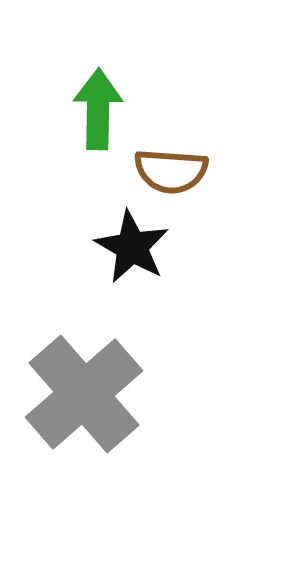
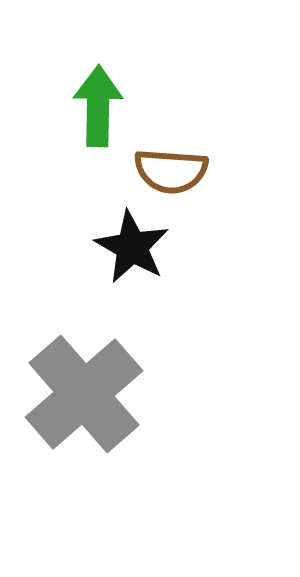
green arrow: moved 3 px up
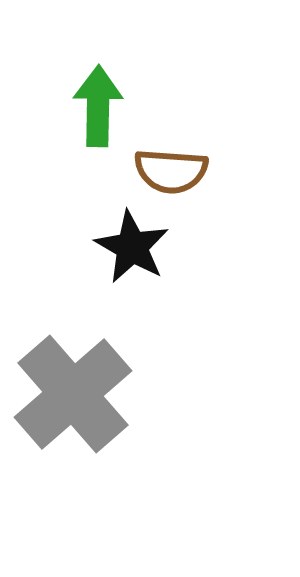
gray cross: moved 11 px left
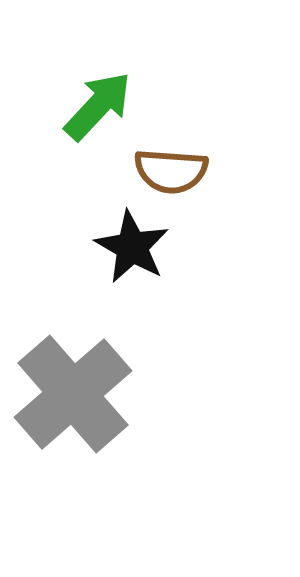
green arrow: rotated 42 degrees clockwise
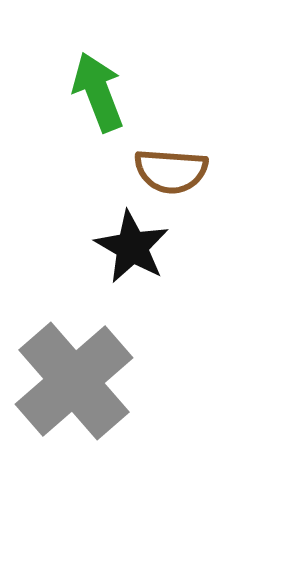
green arrow: moved 14 px up; rotated 64 degrees counterclockwise
gray cross: moved 1 px right, 13 px up
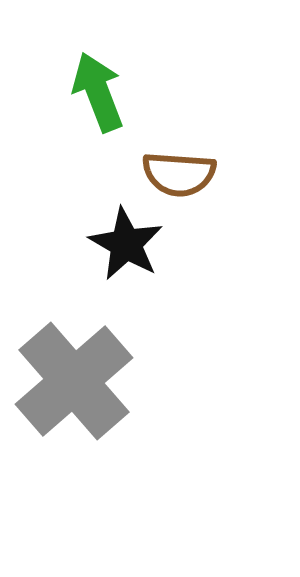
brown semicircle: moved 8 px right, 3 px down
black star: moved 6 px left, 3 px up
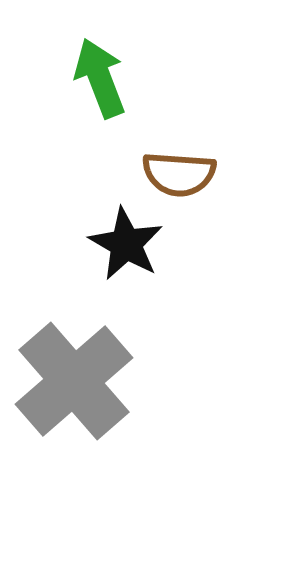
green arrow: moved 2 px right, 14 px up
